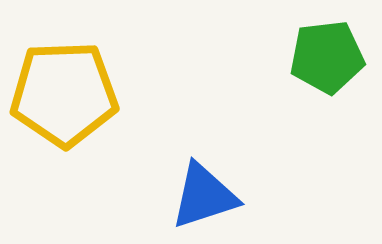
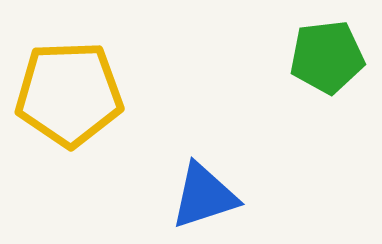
yellow pentagon: moved 5 px right
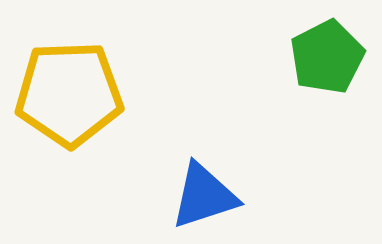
green pentagon: rotated 20 degrees counterclockwise
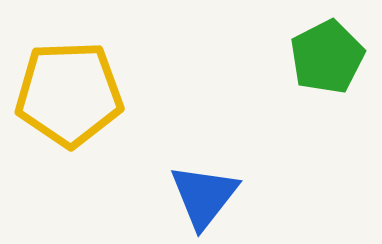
blue triangle: rotated 34 degrees counterclockwise
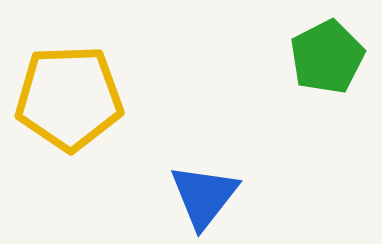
yellow pentagon: moved 4 px down
